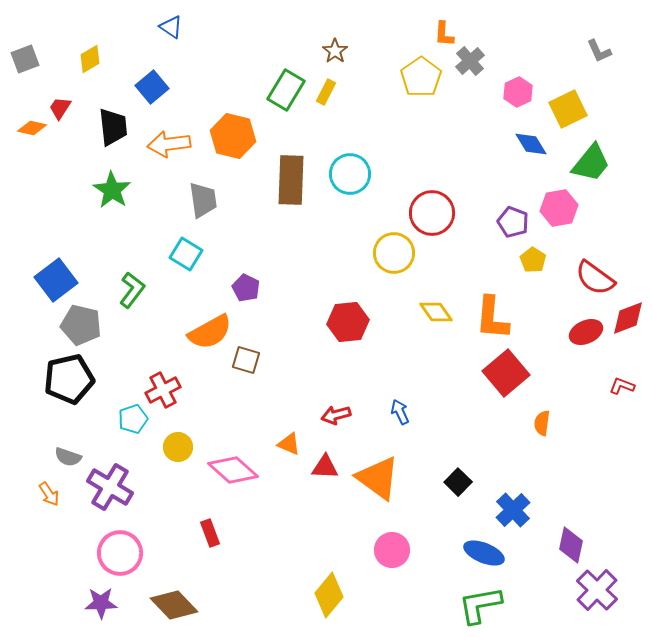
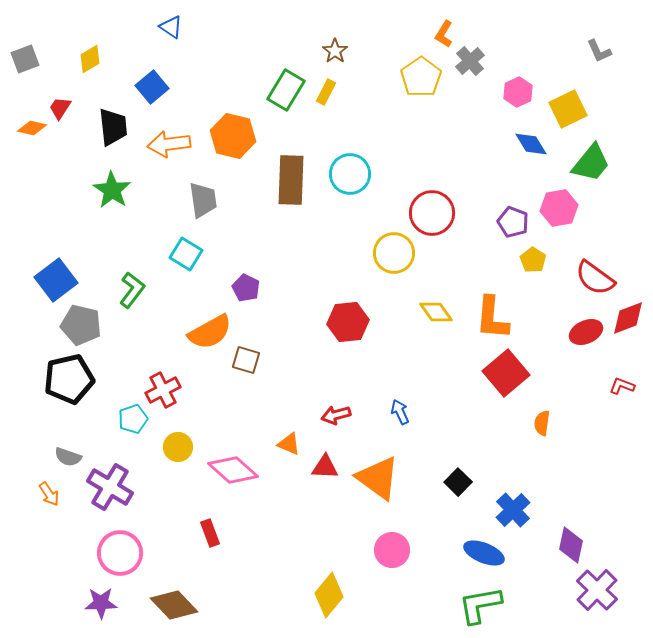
orange L-shape at (444, 34): rotated 28 degrees clockwise
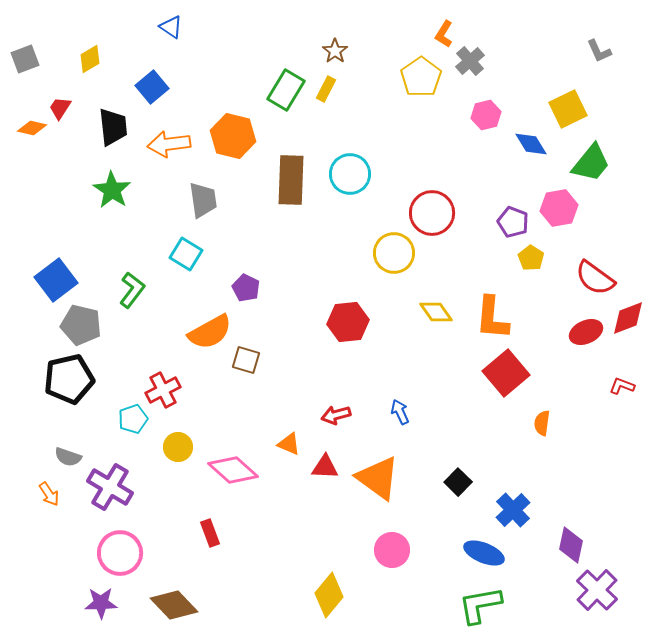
yellow rectangle at (326, 92): moved 3 px up
pink hexagon at (518, 92): moved 32 px left, 23 px down; rotated 12 degrees clockwise
yellow pentagon at (533, 260): moved 2 px left, 2 px up
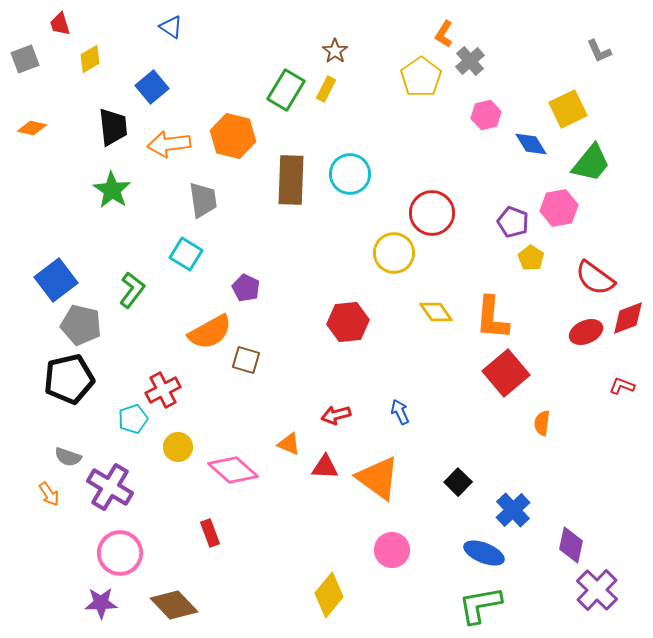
red trapezoid at (60, 108): moved 84 px up; rotated 50 degrees counterclockwise
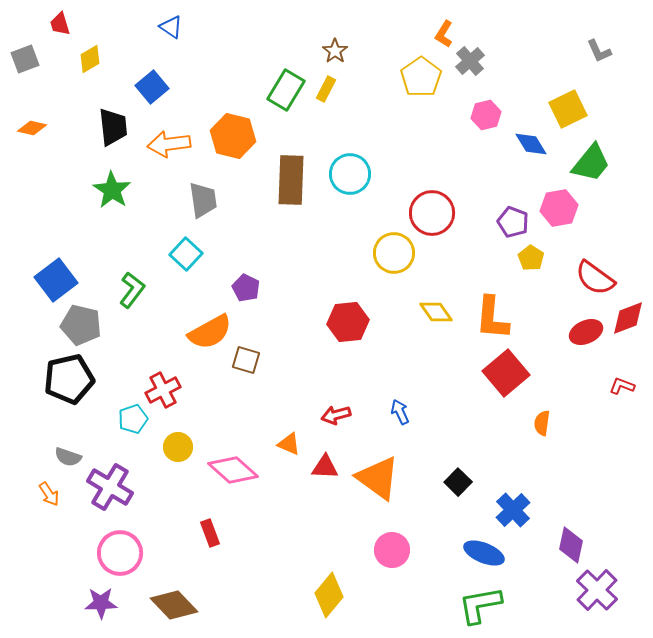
cyan square at (186, 254): rotated 12 degrees clockwise
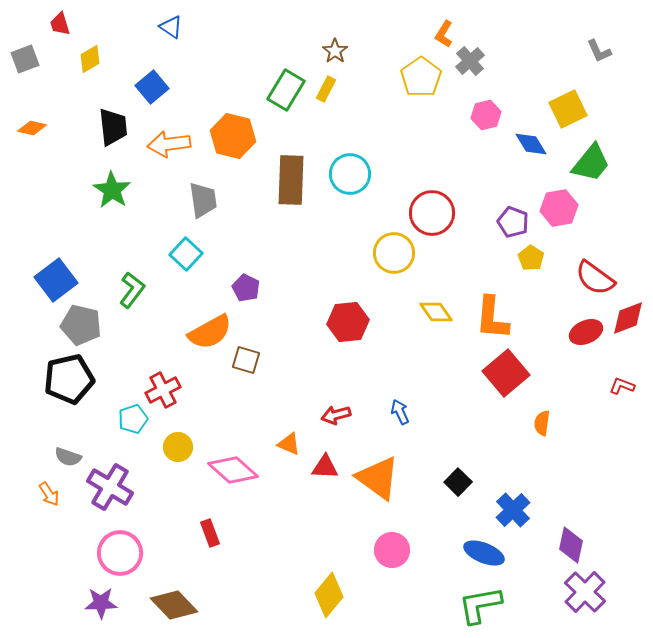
purple cross at (597, 590): moved 12 px left, 2 px down
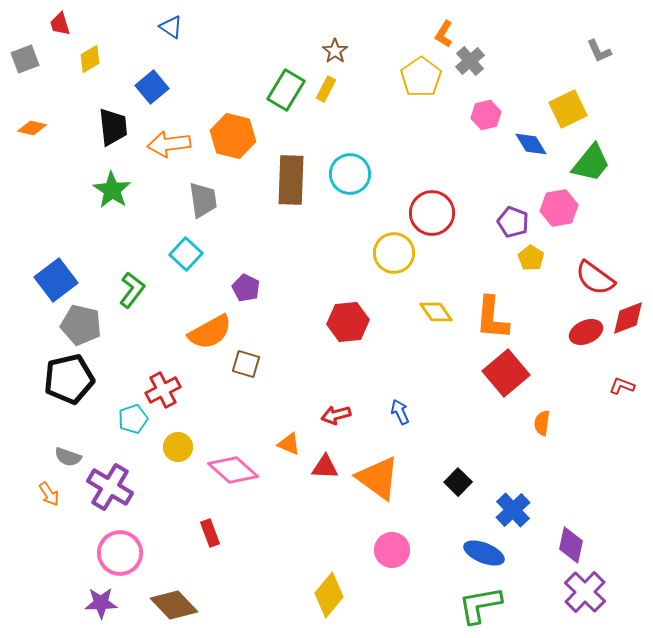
brown square at (246, 360): moved 4 px down
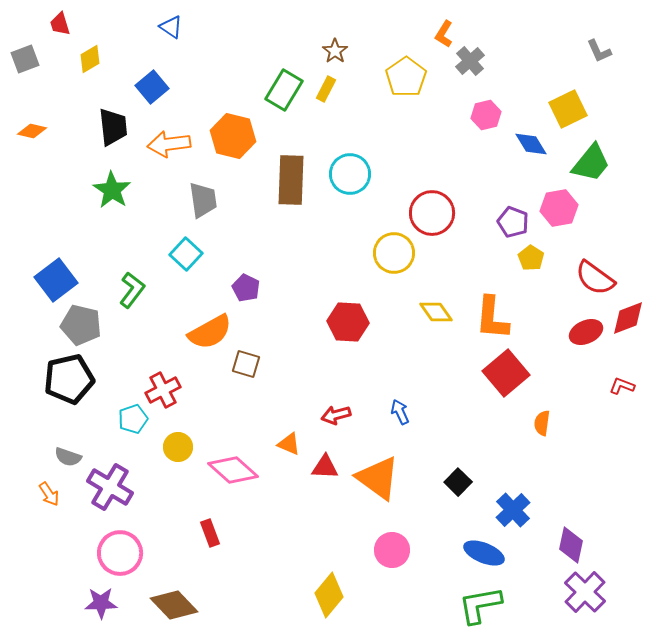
yellow pentagon at (421, 77): moved 15 px left
green rectangle at (286, 90): moved 2 px left
orange diamond at (32, 128): moved 3 px down
red hexagon at (348, 322): rotated 9 degrees clockwise
